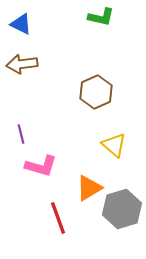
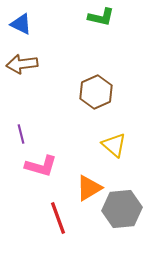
gray hexagon: rotated 12 degrees clockwise
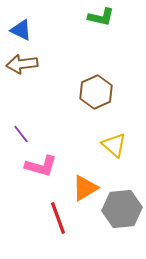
blue triangle: moved 6 px down
purple line: rotated 24 degrees counterclockwise
orange triangle: moved 4 px left
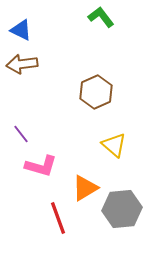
green L-shape: rotated 140 degrees counterclockwise
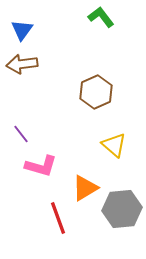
blue triangle: moved 1 px right; rotated 40 degrees clockwise
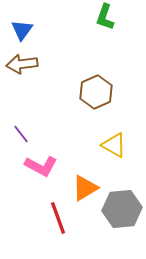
green L-shape: moved 4 px right; rotated 124 degrees counterclockwise
yellow triangle: rotated 12 degrees counterclockwise
pink L-shape: rotated 12 degrees clockwise
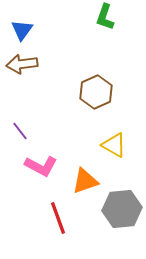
purple line: moved 1 px left, 3 px up
orange triangle: moved 7 px up; rotated 12 degrees clockwise
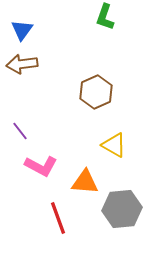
orange triangle: moved 1 px down; rotated 24 degrees clockwise
